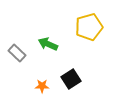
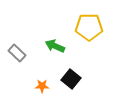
yellow pentagon: rotated 16 degrees clockwise
green arrow: moved 7 px right, 2 px down
black square: rotated 18 degrees counterclockwise
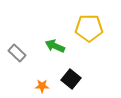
yellow pentagon: moved 1 px down
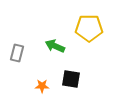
gray rectangle: rotated 60 degrees clockwise
black square: rotated 30 degrees counterclockwise
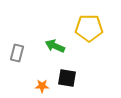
black square: moved 4 px left, 1 px up
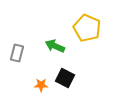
yellow pentagon: moved 2 px left; rotated 24 degrees clockwise
black square: moved 2 px left; rotated 18 degrees clockwise
orange star: moved 1 px left, 1 px up
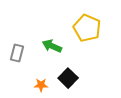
green arrow: moved 3 px left
black square: moved 3 px right; rotated 18 degrees clockwise
